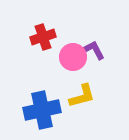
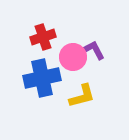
blue cross: moved 32 px up
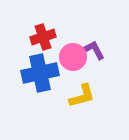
blue cross: moved 2 px left, 5 px up
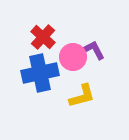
red cross: rotated 30 degrees counterclockwise
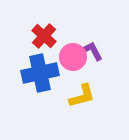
red cross: moved 1 px right, 1 px up
purple L-shape: moved 2 px left, 1 px down
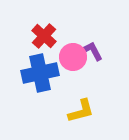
yellow L-shape: moved 1 px left, 15 px down
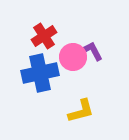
red cross: rotated 15 degrees clockwise
